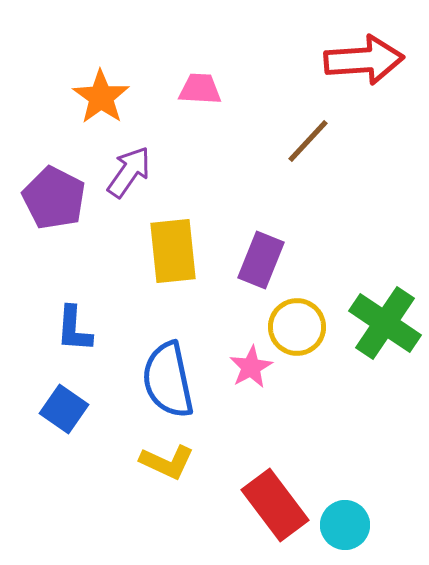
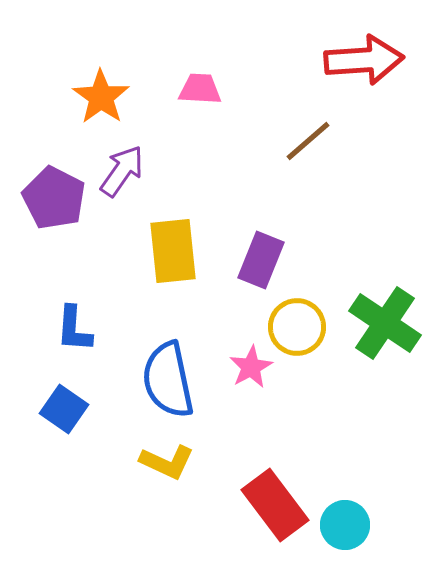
brown line: rotated 6 degrees clockwise
purple arrow: moved 7 px left, 1 px up
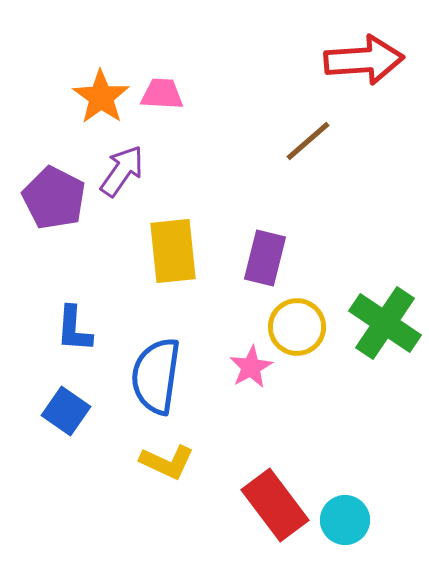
pink trapezoid: moved 38 px left, 5 px down
purple rectangle: moved 4 px right, 2 px up; rotated 8 degrees counterclockwise
blue semicircle: moved 12 px left, 4 px up; rotated 20 degrees clockwise
blue square: moved 2 px right, 2 px down
cyan circle: moved 5 px up
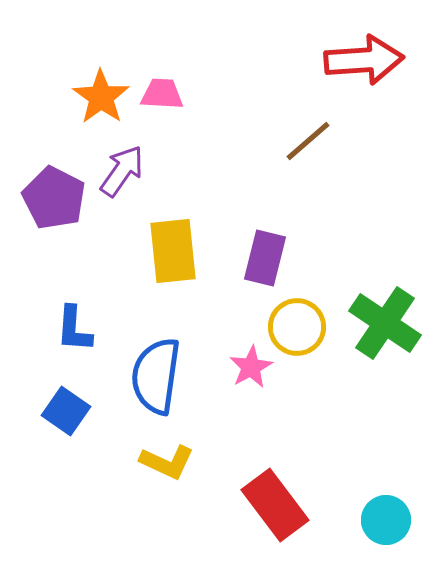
cyan circle: moved 41 px right
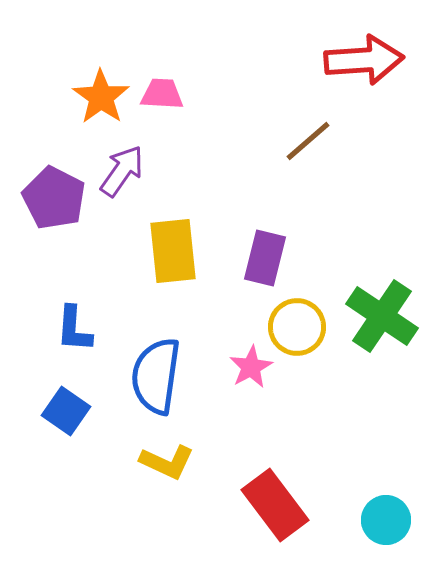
green cross: moved 3 px left, 7 px up
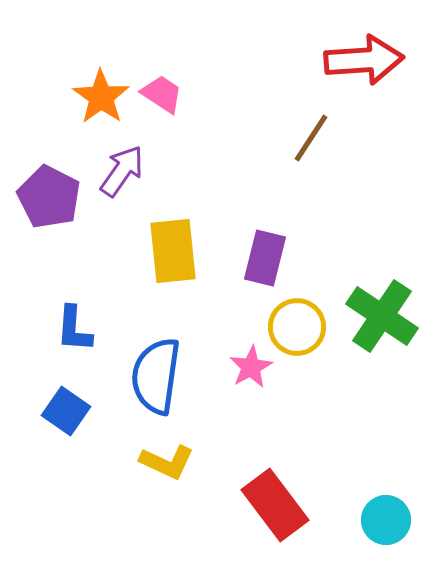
pink trapezoid: rotated 30 degrees clockwise
brown line: moved 3 px right, 3 px up; rotated 16 degrees counterclockwise
purple pentagon: moved 5 px left, 1 px up
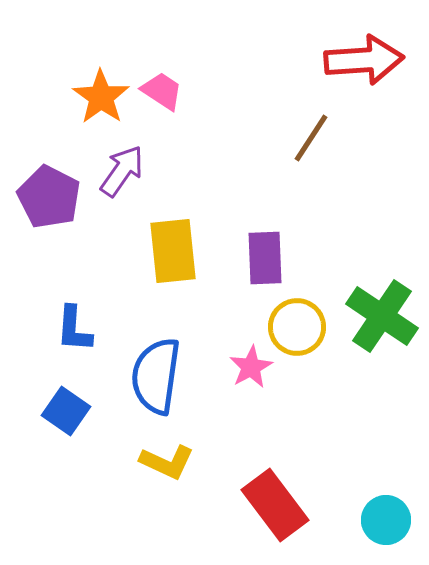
pink trapezoid: moved 3 px up
purple rectangle: rotated 16 degrees counterclockwise
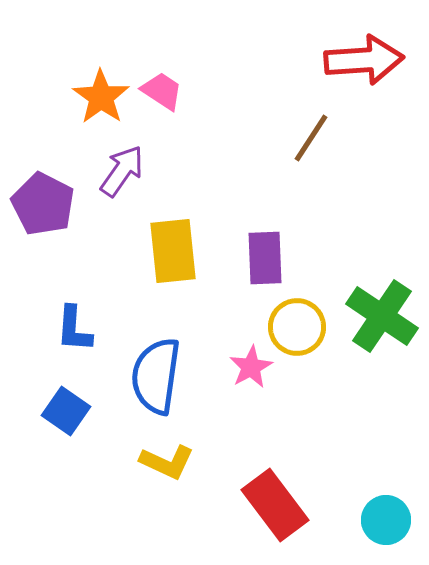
purple pentagon: moved 6 px left, 7 px down
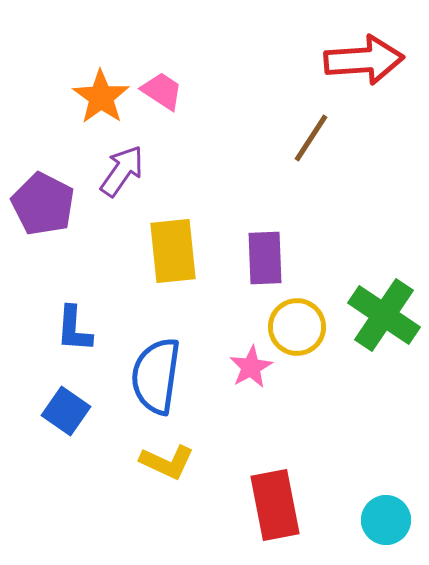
green cross: moved 2 px right, 1 px up
red rectangle: rotated 26 degrees clockwise
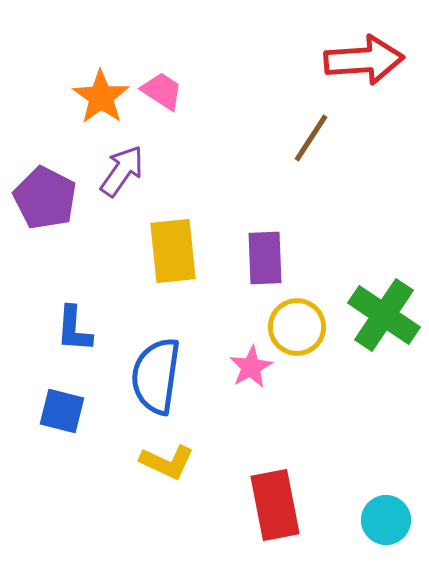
purple pentagon: moved 2 px right, 6 px up
blue square: moved 4 px left; rotated 21 degrees counterclockwise
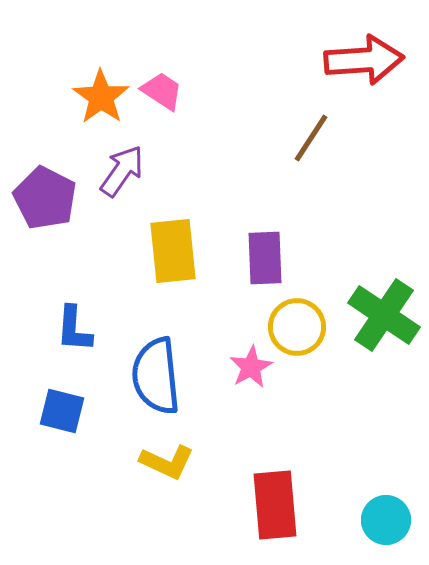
blue semicircle: rotated 14 degrees counterclockwise
red rectangle: rotated 6 degrees clockwise
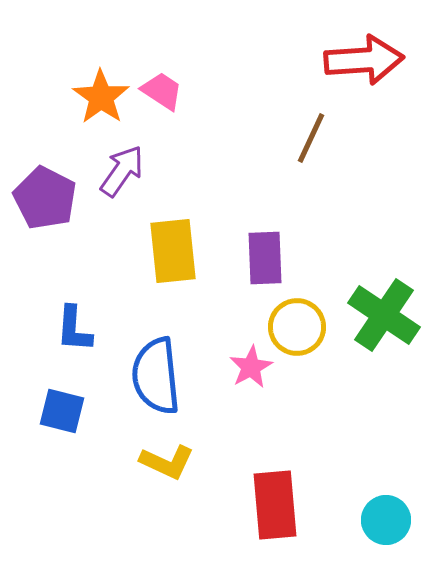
brown line: rotated 8 degrees counterclockwise
